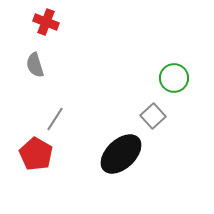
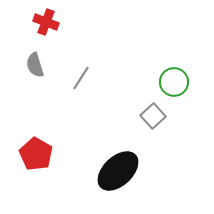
green circle: moved 4 px down
gray line: moved 26 px right, 41 px up
black ellipse: moved 3 px left, 17 px down
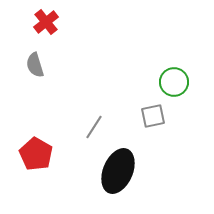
red cross: rotated 30 degrees clockwise
gray line: moved 13 px right, 49 px down
gray square: rotated 30 degrees clockwise
black ellipse: rotated 24 degrees counterclockwise
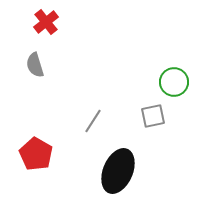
gray line: moved 1 px left, 6 px up
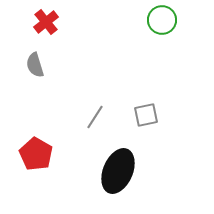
green circle: moved 12 px left, 62 px up
gray square: moved 7 px left, 1 px up
gray line: moved 2 px right, 4 px up
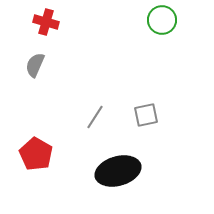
red cross: rotated 35 degrees counterclockwise
gray semicircle: rotated 40 degrees clockwise
black ellipse: rotated 51 degrees clockwise
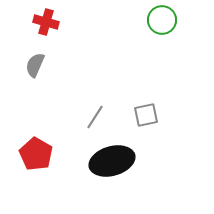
black ellipse: moved 6 px left, 10 px up
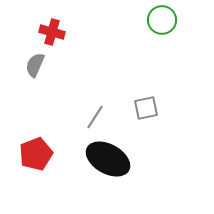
red cross: moved 6 px right, 10 px down
gray square: moved 7 px up
red pentagon: rotated 20 degrees clockwise
black ellipse: moved 4 px left, 2 px up; rotated 45 degrees clockwise
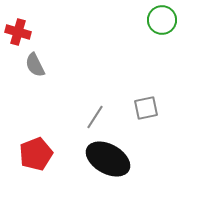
red cross: moved 34 px left
gray semicircle: rotated 50 degrees counterclockwise
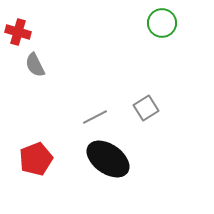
green circle: moved 3 px down
gray square: rotated 20 degrees counterclockwise
gray line: rotated 30 degrees clockwise
red pentagon: moved 5 px down
black ellipse: rotated 6 degrees clockwise
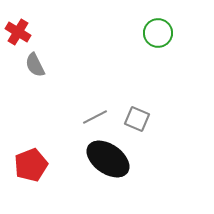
green circle: moved 4 px left, 10 px down
red cross: rotated 15 degrees clockwise
gray square: moved 9 px left, 11 px down; rotated 35 degrees counterclockwise
red pentagon: moved 5 px left, 6 px down
